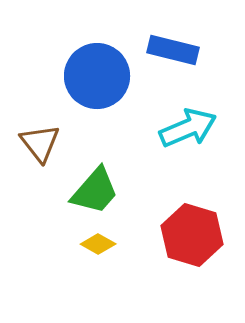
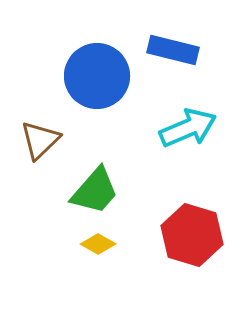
brown triangle: moved 3 px up; rotated 24 degrees clockwise
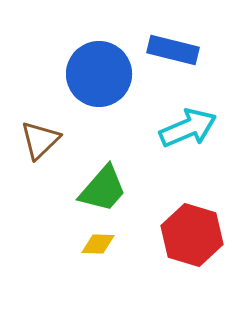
blue circle: moved 2 px right, 2 px up
green trapezoid: moved 8 px right, 2 px up
yellow diamond: rotated 28 degrees counterclockwise
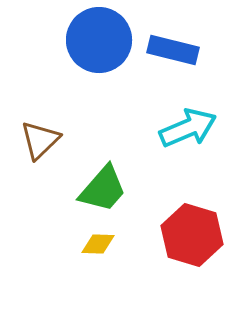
blue circle: moved 34 px up
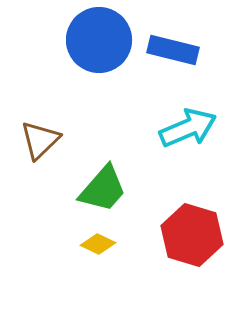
yellow diamond: rotated 24 degrees clockwise
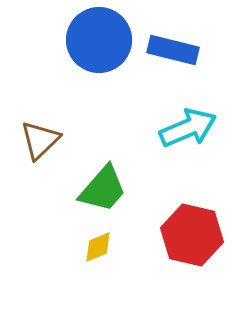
red hexagon: rotated 4 degrees counterclockwise
yellow diamond: moved 3 px down; rotated 48 degrees counterclockwise
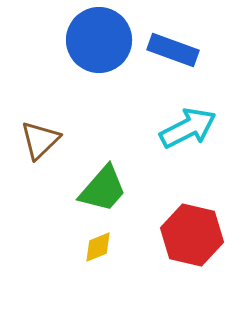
blue rectangle: rotated 6 degrees clockwise
cyan arrow: rotated 4 degrees counterclockwise
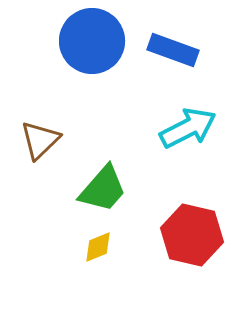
blue circle: moved 7 px left, 1 px down
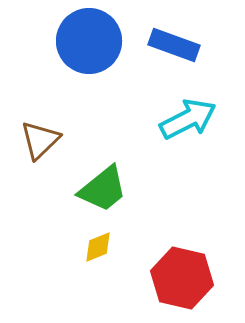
blue circle: moved 3 px left
blue rectangle: moved 1 px right, 5 px up
cyan arrow: moved 9 px up
green trapezoid: rotated 10 degrees clockwise
red hexagon: moved 10 px left, 43 px down
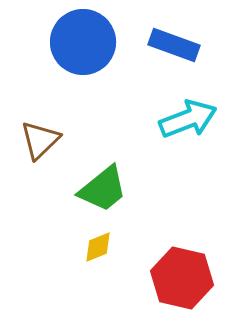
blue circle: moved 6 px left, 1 px down
cyan arrow: rotated 6 degrees clockwise
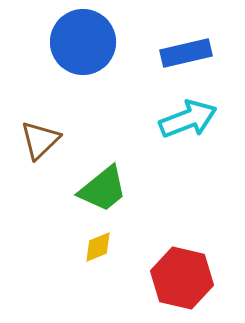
blue rectangle: moved 12 px right, 8 px down; rotated 33 degrees counterclockwise
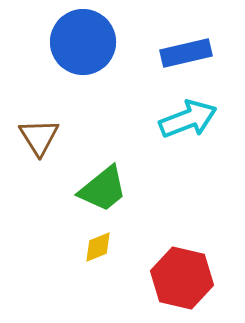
brown triangle: moved 1 px left, 3 px up; rotated 18 degrees counterclockwise
